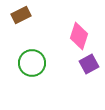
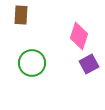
brown rectangle: rotated 60 degrees counterclockwise
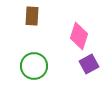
brown rectangle: moved 11 px right, 1 px down
green circle: moved 2 px right, 3 px down
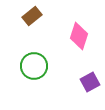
brown rectangle: rotated 48 degrees clockwise
purple square: moved 1 px right, 18 px down
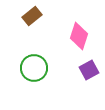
green circle: moved 2 px down
purple square: moved 1 px left, 12 px up
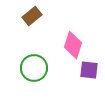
pink diamond: moved 6 px left, 9 px down
purple square: rotated 36 degrees clockwise
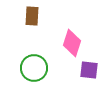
brown rectangle: rotated 48 degrees counterclockwise
pink diamond: moved 1 px left, 2 px up
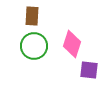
pink diamond: moved 1 px down
green circle: moved 22 px up
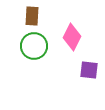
pink diamond: moved 7 px up; rotated 8 degrees clockwise
